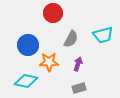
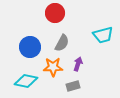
red circle: moved 2 px right
gray semicircle: moved 9 px left, 4 px down
blue circle: moved 2 px right, 2 px down
orange star: moved 4 px right, 5 px down
gray rectangle: moved 6 px left, 2 px up
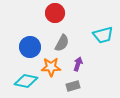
orange star: moved 2 px left
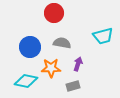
red circle: moved 1 px left
cyan trapezoid: moved 1 px down
gray semicircle: rotated 108 degrees counterclockwise
orange star: moved 1 px down
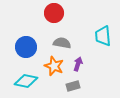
cyan trapezoid: rotated 100 degrees clockwise
blue circle: moved 4 px left
orange star: moved 3 px right, 2 px up; rotated 24 degrees clockwise
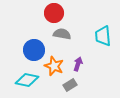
gray semicircle: moved 9 px up
blue circle: moved 8 px right, 3 px down
cyan diamond: moved 1 px right, 1 px up
gray rectangle: moved 3 px left, 1 px up; rotated 16 degrees counterclockwise
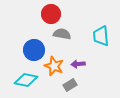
red circle: moved 3 px left, 1 px down
cyan trapezoid: moved 2 px left
purple arrow: rotated 112 degrees counterclockwise
cyan diamond: moved 1 px left
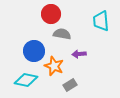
cyan trapezoid: moved 15 px up
blue circle: moved 1 px down
purple arrow: moved 1 px right, 10 px up
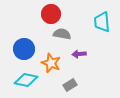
cyan trapezoid: moved 1 px right, 1 px down
blue circle: moved 10 px left, 2 px up
orange star: moved 3 px left, 3 px up
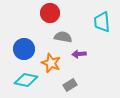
red circle: moved 1 px left, 1 px up
gray semicircle: moved 1 px right, 3 px down
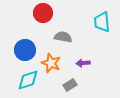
red circle: moved 7 px left
blue circle: moved 1 px right, 1 px down
purple arrow: moved 4 px right, 9 px down
cyan diamond: moved 2 px right; rotated 30 degrees counterclockwise
